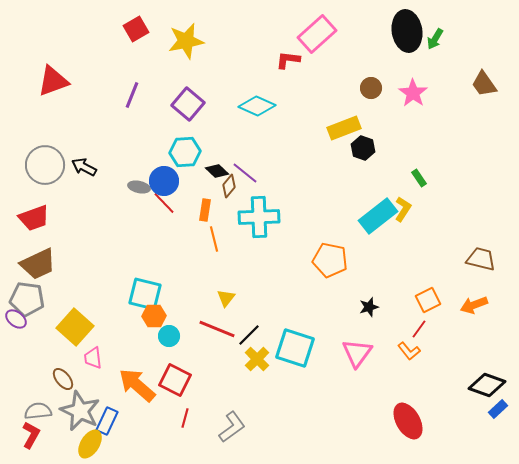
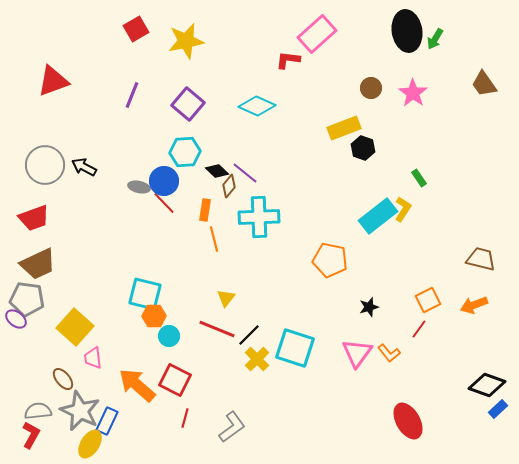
orange L-shape at (409, 351): moved 20 px left, 2 px down
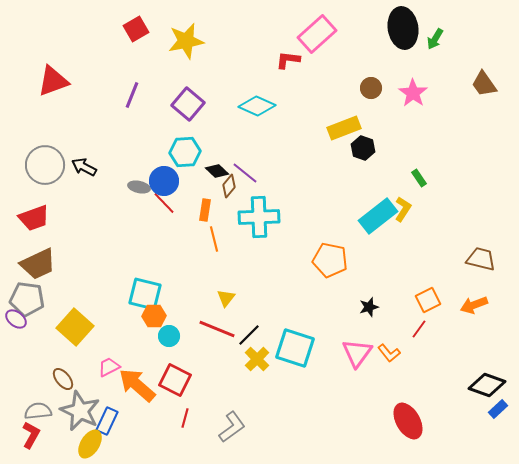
black ellipse at (407, 31): moved 4 px left, 3 px up
pink trapezoid at (93, 358): moved 16 px right, 9 px down; rotated 70 degrees clockwise
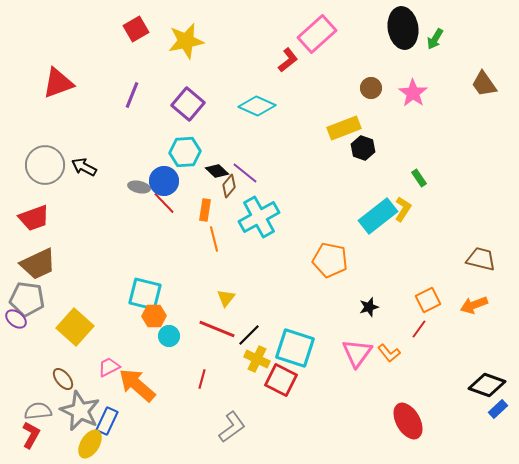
red L-shape at (288, 60): rotated 135 degrees clockwise
red triangle at (53, 81): moved 5 px right, 2 px down
cyan cross at (259, 217): rotated 27 degrees counterclockwise
yellow cross at (257, 359): rotated 20 degrees counterclockwise
red square at (175, 380): moved 106 px right
red line at (185, 418): moved 17 px right, 39 px up
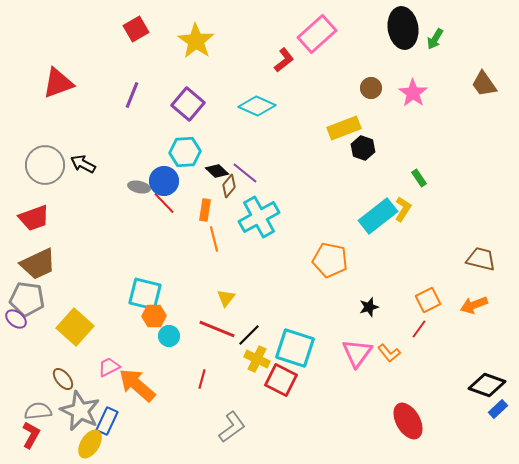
yellow star at (186, 41): moved 10 px right; rotated 27 degrees counterclockwise
red L-shape at (288, 60): moved 4 px left
black arrow at (84, 167): moved 1 px left, 3 px up
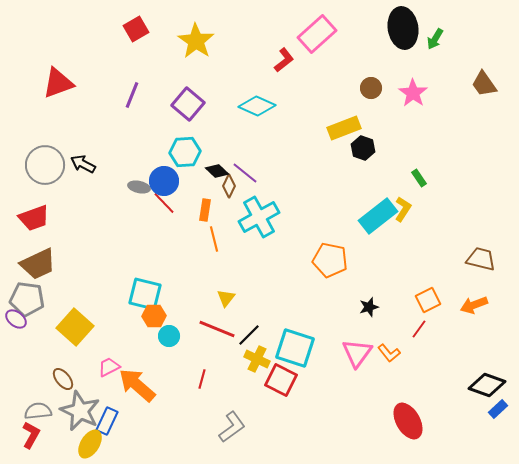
brown diamond at (229, 186): rotated 15 degrees counterclockwise
